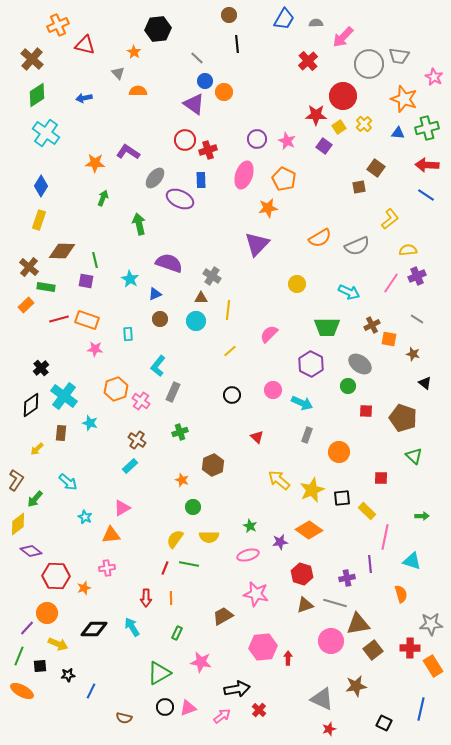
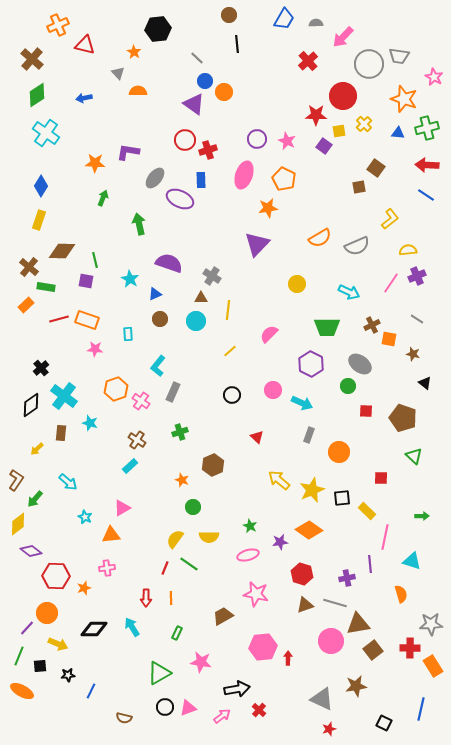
yellow square at (339, 127): moved 4 px down; rotated 24 degrees clockwise
purple L-shape at (128, 152): rotated 25 degrees counterclockwise
gray rectangle at (307, 435): moved 2 px right
green line at (189, 564): rotated 24 degrees clockwise
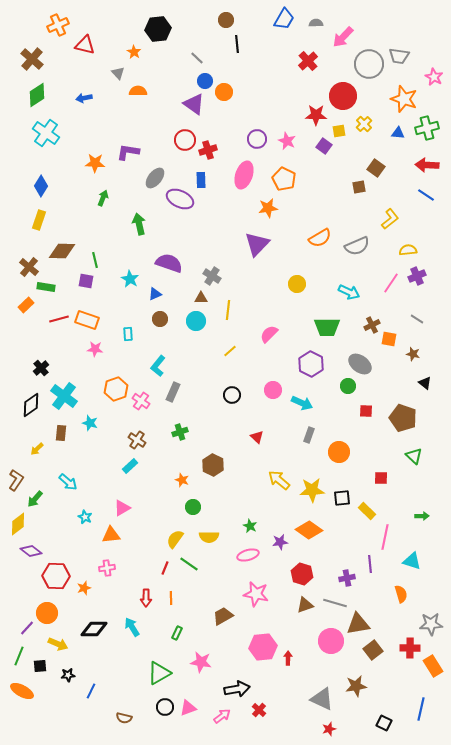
brown circle at (229, 15): moved 3 px left, 5 px down
brown hexagon at (213, 465): rotated 10 degrees counterclockwise
yellow star at (312, 490): rotated 20 degrees clockwise
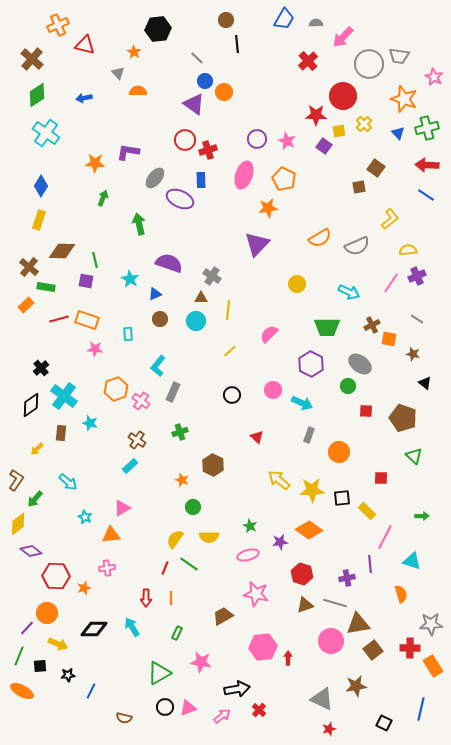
blue triangle at (398, 133): rotated 40 degrees clockwise
pink line at (385, 537): rotated 15 degrees clockwise
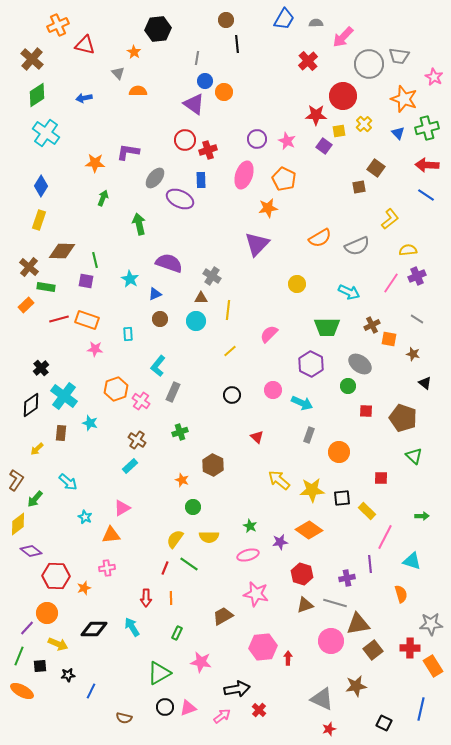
gray line at (197, 58): rotated 56 degrees clockwise
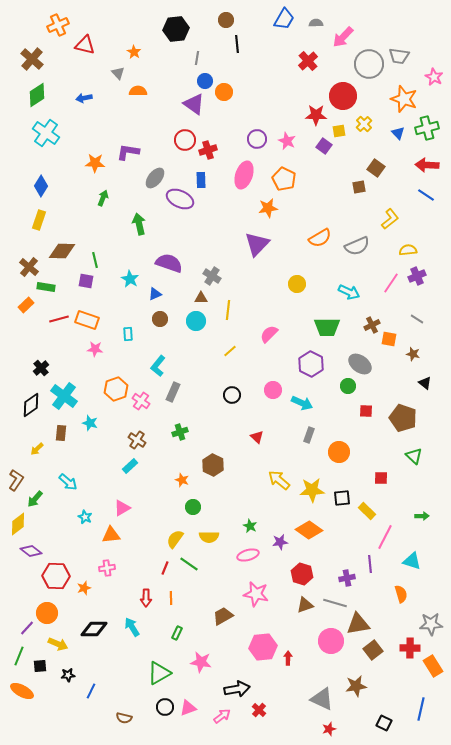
black hexagon at (158, 29): moved 18 px right
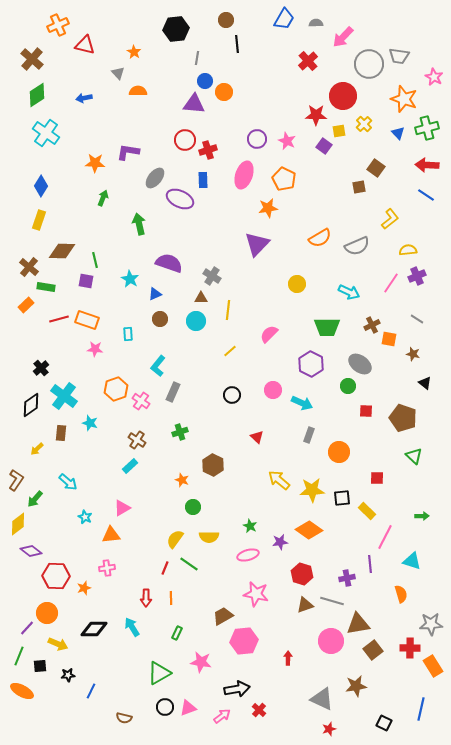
purple triangle at (194, 104): rotated 30 degrees counterclockwise
blue rectangle at (201, 180): moved 2 px right
red square at (381, 478): moved 4 px left
gray line at (335, 603): moved 3 px left, 2 px up
pink hexagon at (263, 647): moved 19 px left, 6 px up
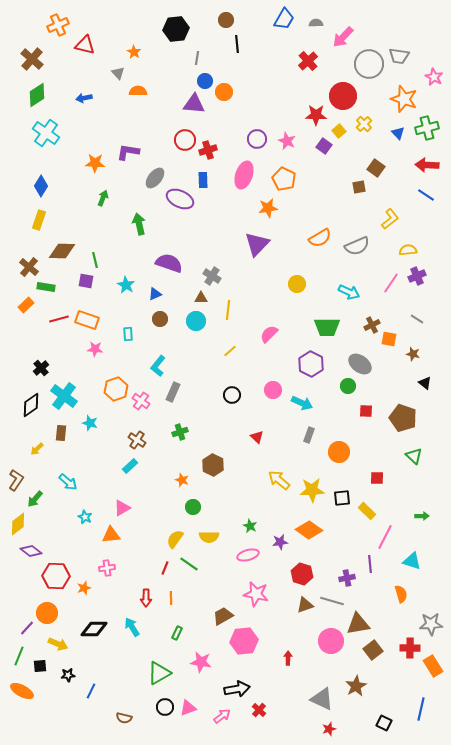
yellow square at (339, 131): rotated 32 degrees counterclockwise
cyan star at (130, 279): moved 4 px left, 6 px down
brown star at (356, 686): rotated 20 degrees counterclockwise
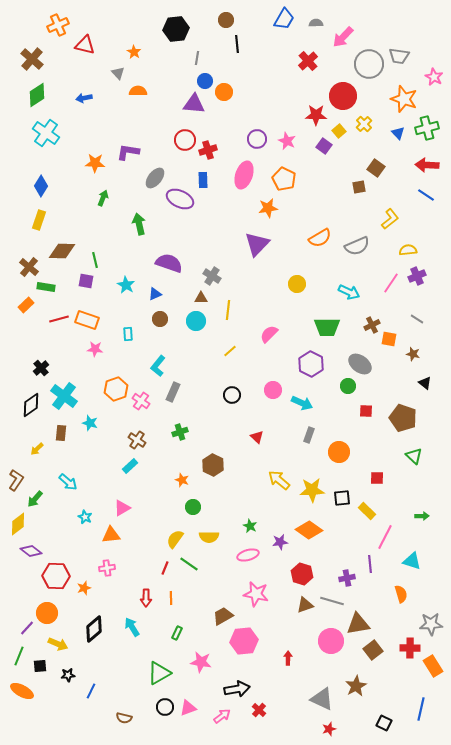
black diamond at (94, 629): rotated 40 degrees counterclockwise
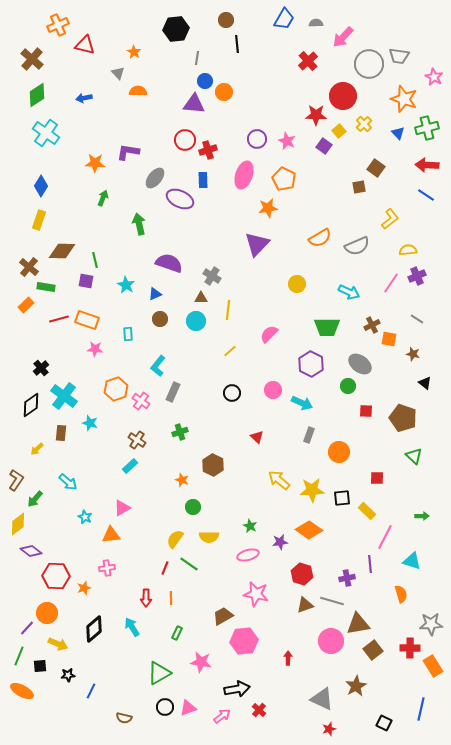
black circle at (232, 395): moved 2 px up
